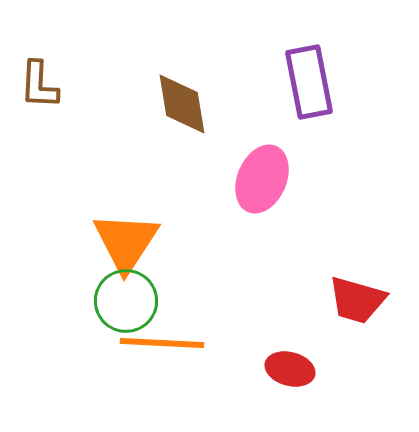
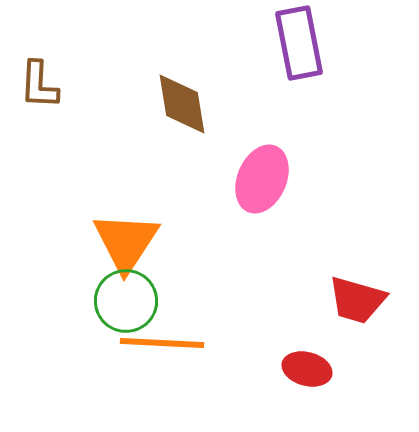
purple rectangle: moved 10 px left, 39 px up
red ellipse: moved 17 px right
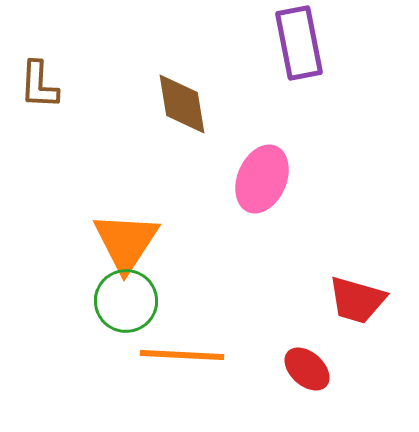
orange line: moved 20 px right, 12 px down
red ellipse: rotated 27 degrees clockwise
